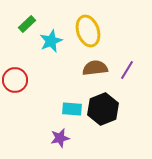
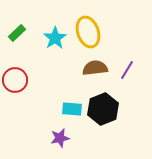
green rectangle: moved 10 px left, 9 px down
yellow ellipse: moved 1 px down
cyan star: moved 4 px right, 3 px up; rotated 10 degrees counterclockwise
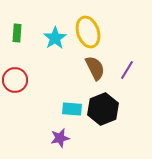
green rectangle: rotated 42 degrees counterclockwise
brown semicircle: rotated 70 degrees clockwise
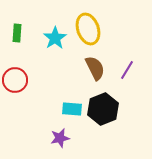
yellow ellipse: moved 3 px up
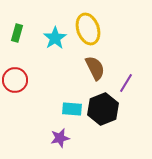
green rectangle: rotated 12 degrees clockwise
purple line: moved 1 px left, 13 px down
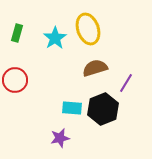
brown semicircle: rotated 80 degrees counterclockwise
cyan rectangle: moved 1 px up
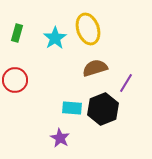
purple star: rotated 30 degrees counterclockwise
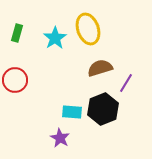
brown semicircle: moved 5 px right
cyan rectangle: moved 4 px down
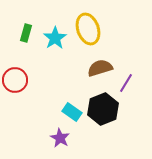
green rectangle: moved 9 px right
cyan rectangle: rotated 30 degrees clockwise
